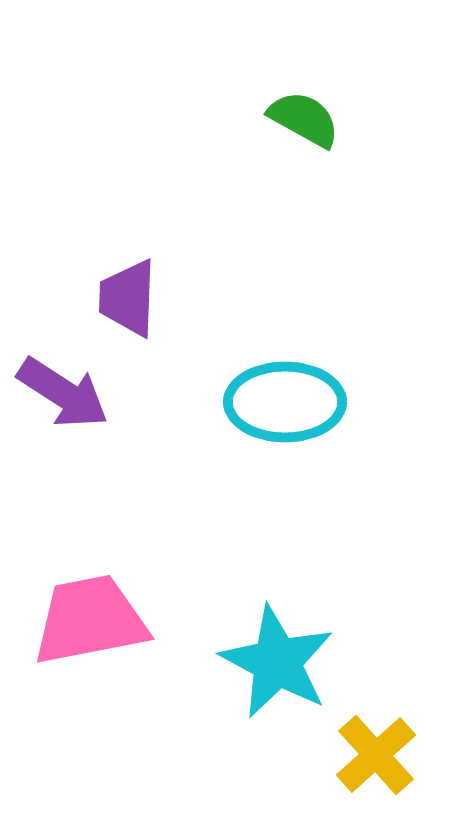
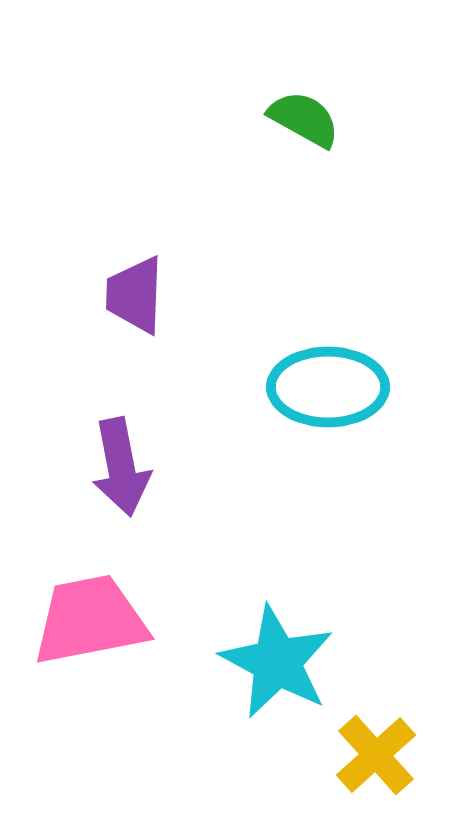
purple trapezoid: moved 7 px right, 3 px up
purple arrow: moved 58 px right, 74 px down; rotated 46 degrees clockwise
cyan ellipse: moved 43 px right, 15 px up
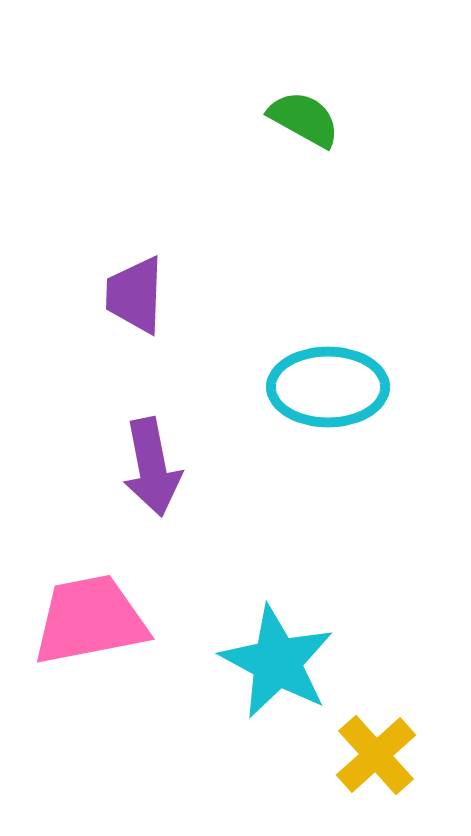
purple arrow: moved 31 px right
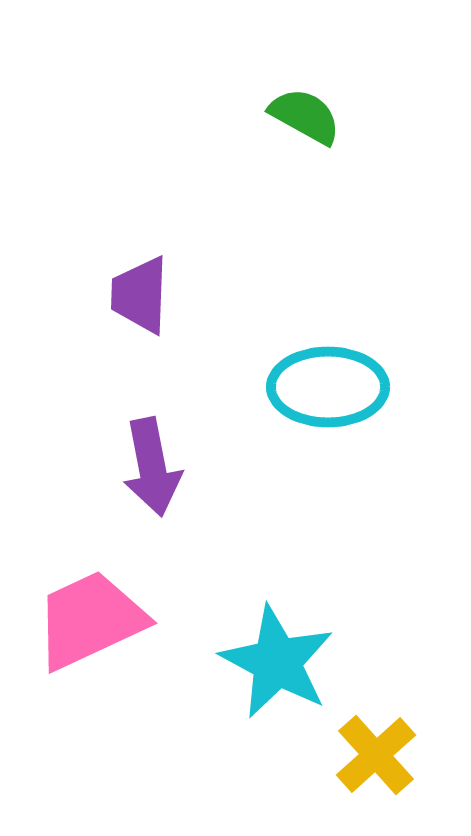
green semicircle: moved 1 px right, 3 px up
purple trapezoid: moved 5 px right
pink trapezoid: rotated 14 degrees counterclockwise
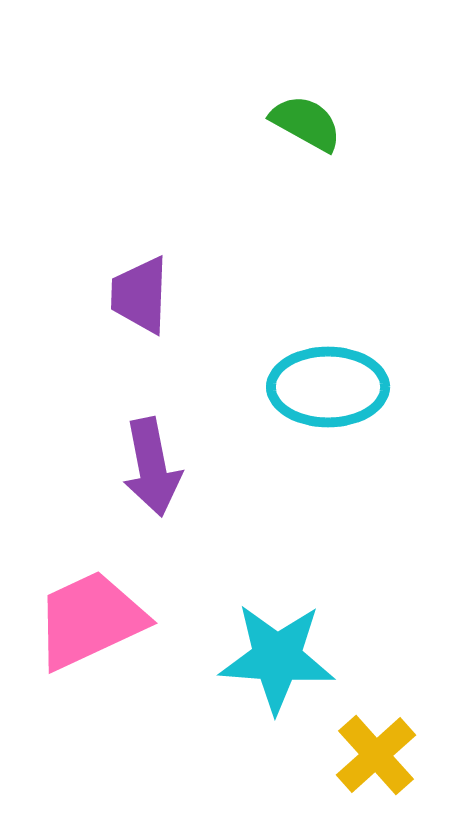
green semicircle: moved 1 px right, 7 px down
cyan star: moved 4 px up; rotated 24 degrees counterclockwise
